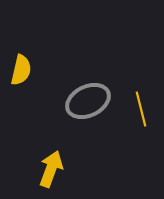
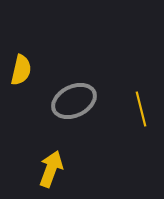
gray ellipse: moved 14 px left
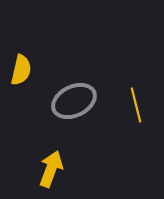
yellow line: moved 5 px left, 4 px up
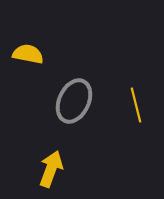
yellow semicircle: moved 7 px right, 16 px up; rotated 92 degrees counterclockwise
gray ellipse: rotated 39 degrees counterclockwise
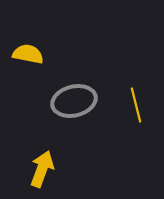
gray ellipse: rotated 51 degrees clockwise
yellow arrow: moved 9 px left
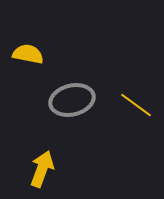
gray ellipse: moved 2 px left, 1 px up
yellow line: rotated 40 degrees counterclockwise
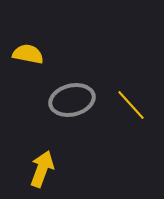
yellow line: moved 5 px left; rotated 12 degrees clockwise
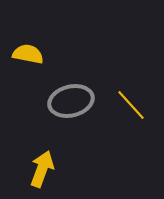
gray ellipse: moved 1 px left, 1 px down
